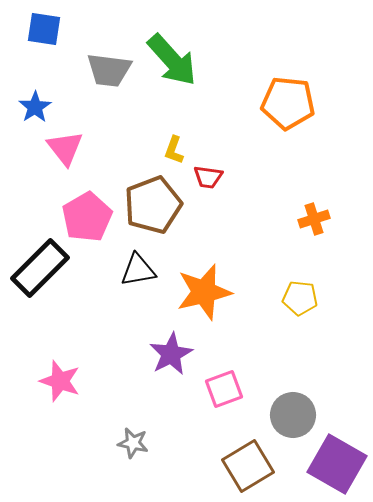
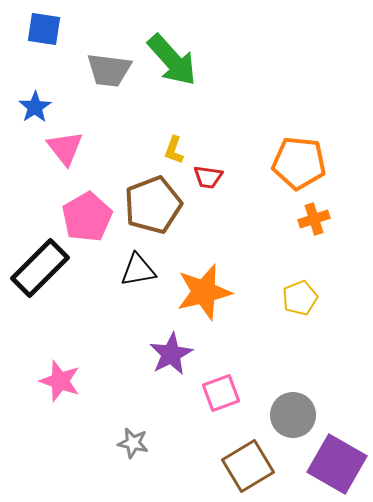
orange pentagon: moved 11 px right, 60 px down
yellow pentagon: rotated 28 degrees counterclockwise
pink square: moved 3 px left, 4 px down
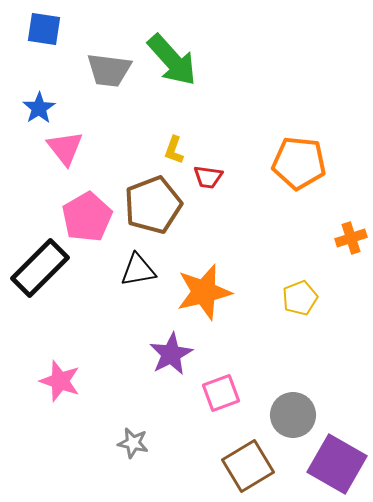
blue star: moved 4 px right, 1 px down
orange cross: moved 37 px right, 19 px down
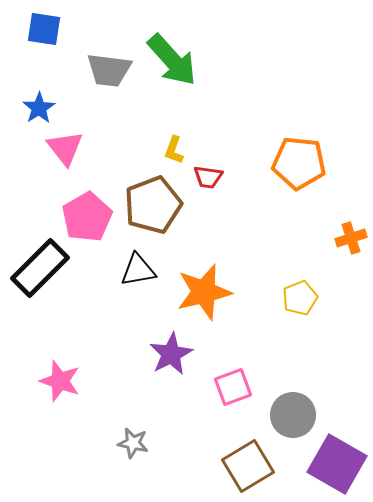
pink square: moved 12 px right, 6 px up
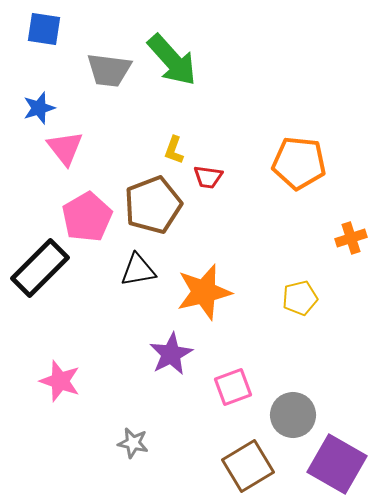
blue star: rotated 16 degrees clockwise
yellow pentagon: rotated 8 degrees clockwise
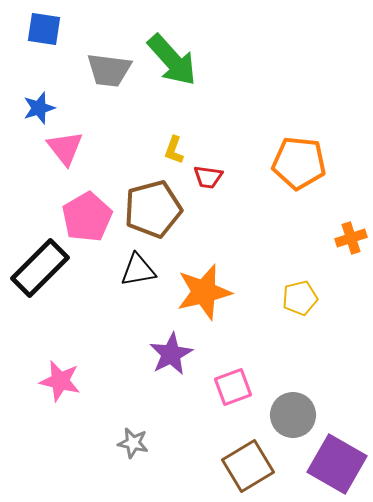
brown pentagon: moved 4 px down; rotated 6 degrees clockwise
pink star: rotated 6 degrees counterclockwise
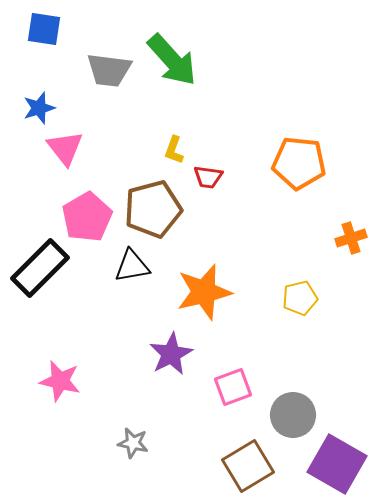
black triangle: moved 6 px left, 4 px up
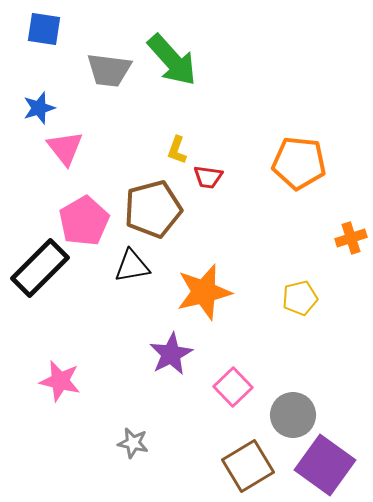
yellow L-shape: moved 3 px right
pink pentagon: moved 3 px left, 4 px down
pink square: rotated 24 degrees counterclockwise
purple square: moved 12 px left, 1 px down; rotated 6 degrees clockwise
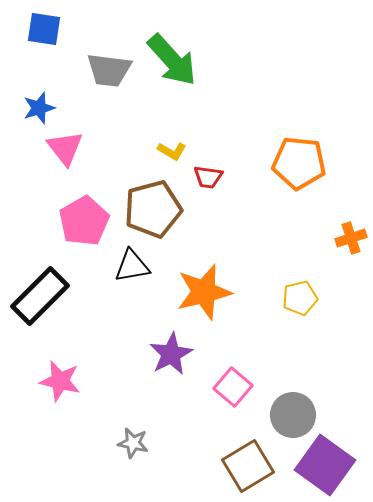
yellow L-shape: moved 5 px left, 1 px down; rotated 80 degrees counterclockwise
black rectangle: moved 28 px down
pink square: rotated 6 degrees counterclockwise
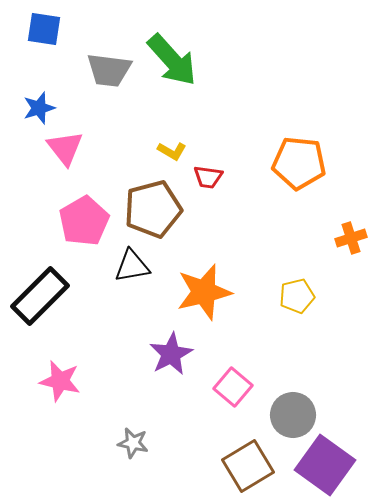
yellow pentagon: moved 3 px left, 2 px up
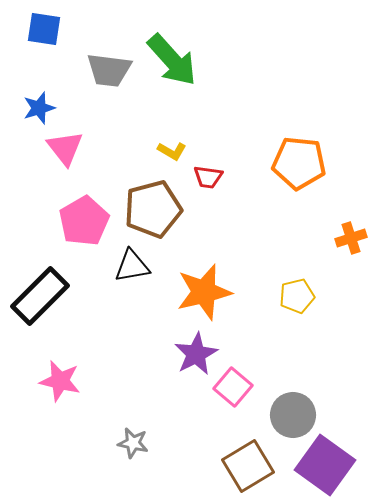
purple star: moved 25 px right
